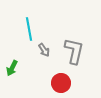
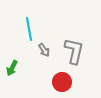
red circle: moved 1 px right, 1 px up
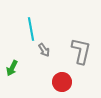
cyan line: moved 2 px right
gray L-shape: moved 7 px right
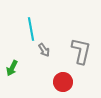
red circle: moved 1 px right
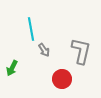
red circle: moved 1 px left, 3 px up
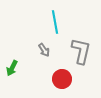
cyan line: moved 24 px right, 7 px up
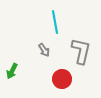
green arrow: moved 3 px down
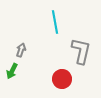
gray arrow: moved 23 px left; rotated 128 degrees counterclockwise
